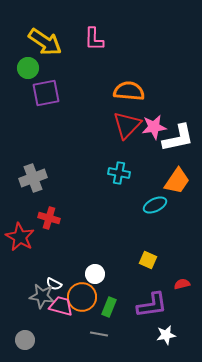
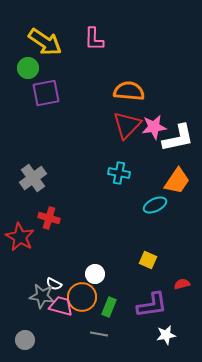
gray cross: rotated 16 degrees counterclockwise
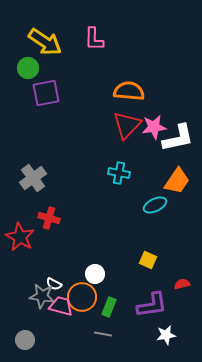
gray line: moved 4 px right
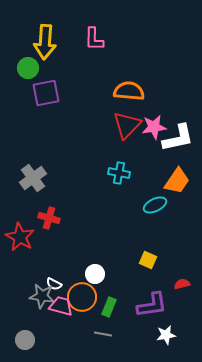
yellow arrow: rotated 60 degrees clockwise
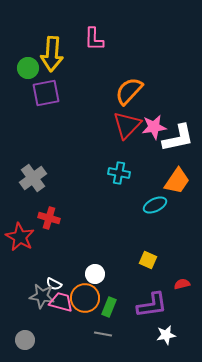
yellow arrow: moved 7 px right, 12 px down
orange semicircle: rotated 52 degrees counterclockwise
orange circle: moved 3 px right, 1 px down
pink trapezoid: moved 4 px up
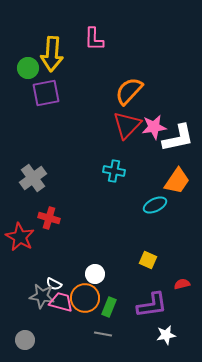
cyan cross: moved 5 px left, 2 px up
